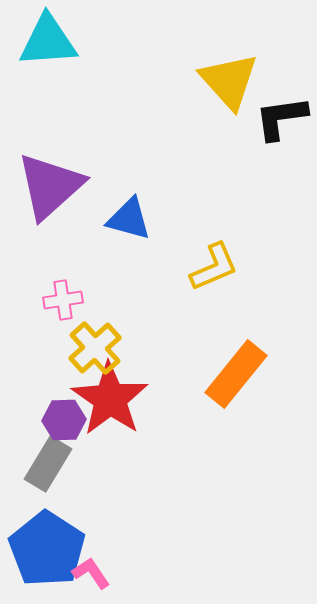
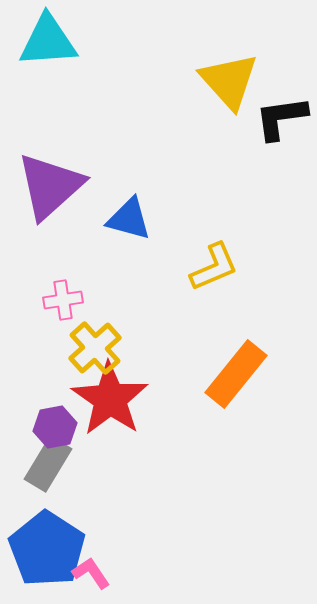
purple hexagon: moved 9 px left, 7 px down; rotated 9 degrees counterclockwise
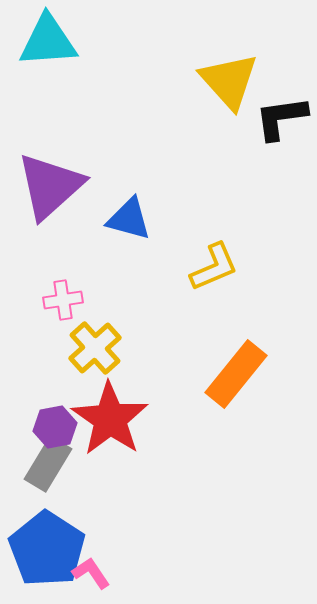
red star: moved 20 px down
